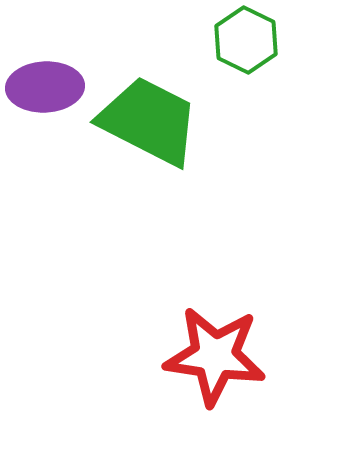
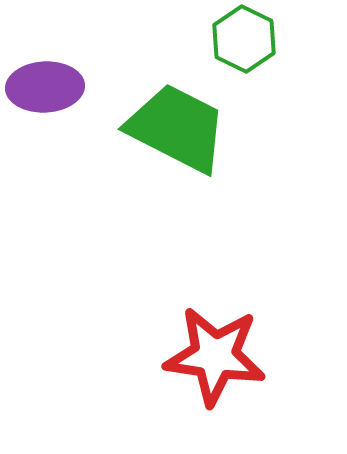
green hexagon: moved 2 px left, 1 px up
green trapezoid: moved 28 px right, 7 px down
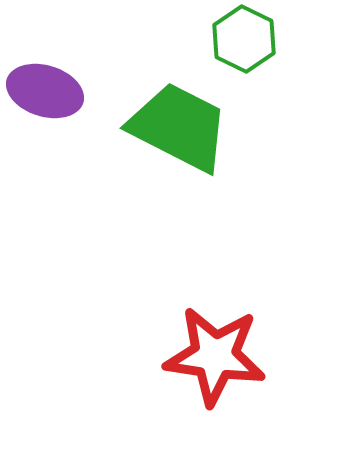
purple ellipse: moved 4 px down; rotated 20 degrees clockwise
green trapezoid: moved 2 px right, 1 px up
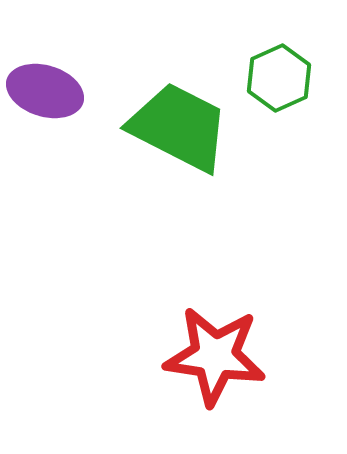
green hexagon: moved 35 px right, 39 px down; rotated 10 degrees clockwise
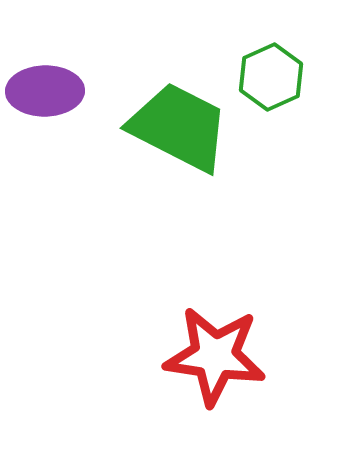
green hexagon: moved 8 px left, 1 px up
purple ellipse: rotated 18 degrees counterclockwise
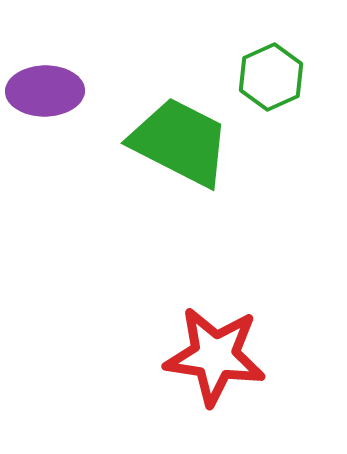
green trapezoid: moved 1 px right, 15 px down
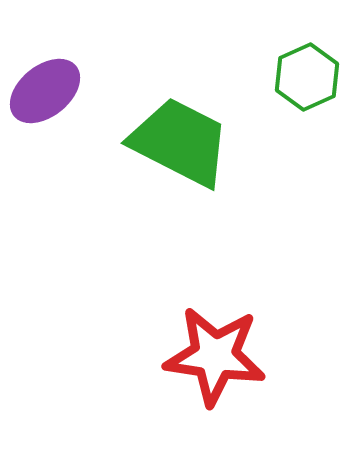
green hexagon: moved 36 px right
purple ellipse: rotated 38 degrees counterclockwise
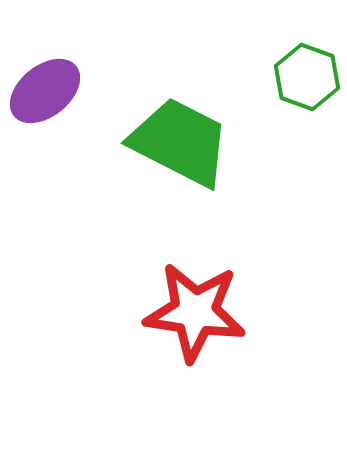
green hexagon: rotated 16 degrees counterclockwise
red star: moved 20 px left, 44 px up
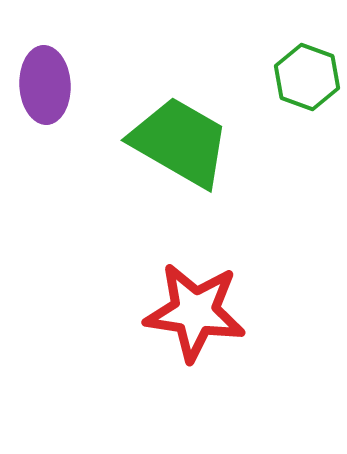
purple ellipse: moved 6 px up; rotated 54 degrees counterclockwise
green trapezoid: rotated 3 degrees clockwise
